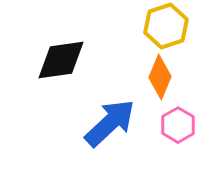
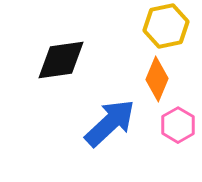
yellow hexagon: rotated 6 degrees clockwise
orange diamond: moved 3 px left, 2 px down
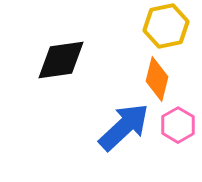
orange diamond: rotated 9 degrees counterclockwise
blue arrow: moved 14 px right, 4 px down
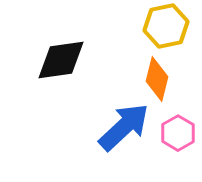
pink hexagon: moved 8 px down
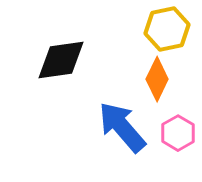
yellow hexagon: moved 1 px right, 3 px down
orange diamond: rotated 12 degrees clockwise
blue arrow: moved 2 px left; rotated 88 degrees counterclockwise
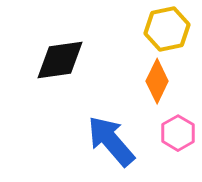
black diamond: moved 1 px left
orange diamond: moved 2 px down
blue arrow: moved 11 px left, 14 px down
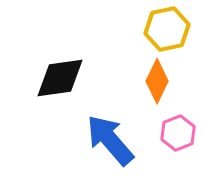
black diamond: moved 18 px down
pink hexagon: rotated 8 degrees clockwise
blue arrow: moved 1 px left, 1 px up
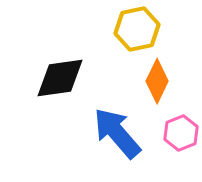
yellow hexagon: moved 30 px left
pink hexagon: moved 3 px right
blue arrow: moved 7 px right, 7 px up
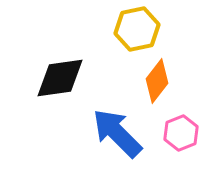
orange diamond: rotated 12 degrees clockwise
blue arrow: rotated 4 degrees counterclockwise
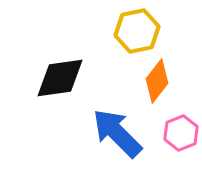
yellow hexagon: moved 2 px down
